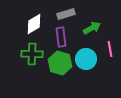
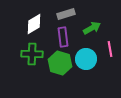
purple rectangle: moved 2 px right
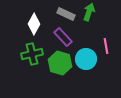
gray rectangle: rotated 42 degrees clockwise
white diamond: rotated 30 degrees counterclockwise
green arrow: moved 3 px left, 16 px up; rotated 42 degrees counterclockwise
purple rectangle: rotated 36 degrees counterclockwise
pink line: moved 4 px left, 3 px up
green cross: rotated 15 degrees counterclockwise
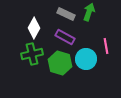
white diamond: moved 4 px down
purple rectangle: moved 2 px right; rotated 18 degrees counterclockwise
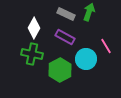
pink line: rotated 21 degrees counterclockwise
green cross: rotated 25 degrees clockwise
green hexagon: moved 7 px down; rotated 15 degrees clockwise
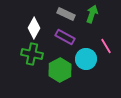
green arrow: moved 3 px right, 2 px down
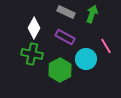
gray rectangle: moved 2 px up
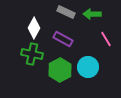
green arrow: rotated 108 degrees counterclockwise
purple rectangle: moved 2 px left, 2 px down
pink line: moved 7 px up
cyan circle: moved 2 px right, 8 px down
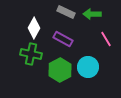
green cross: moved 1 px left
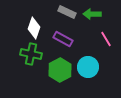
gray rectangle: moved 1 px right
white diamond: rotated 10 degrees counterclockwise
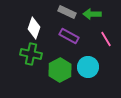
purple rectangle: moved 6 px right, 3 px up
